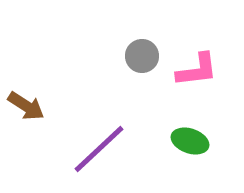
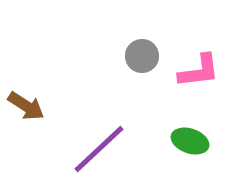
pink L-shape: moved 2 px right, 1 px down
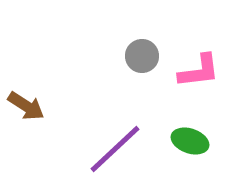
purple line: moved 16 px right
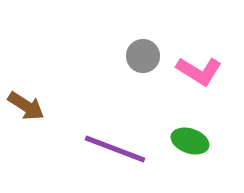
gray circle: moved 1 px right
pink L-shape: rotated 39 degrees clockwise
purple line: rotated 64 degrees clockwise
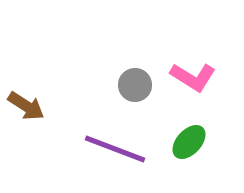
gray circle: moved 8 px left, 29 px down
pink L-shape: moved 6 px left, 6 px down
green ellipse: moved 1 px left, 1 px down; rotated 66 degrees counterclockwise
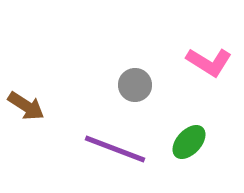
pink L-shape: moved 16 px right, 15 px up
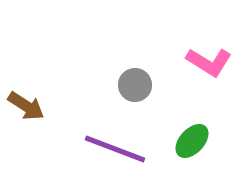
green ellipse: moved 3 px right, 1 px up
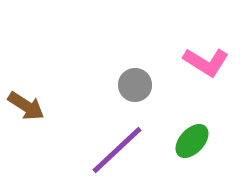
pink L-shape: moved 3 px left
purple line: moved 2 px right, 1 px down; rotated 64 degrees counterclockwise
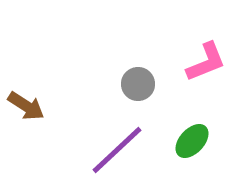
pink L-shape: rotated 54 degrees counterclockwise
gray circle: moved 3 px right, 1 px up
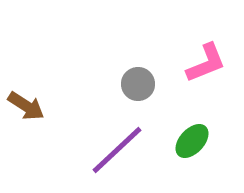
pink L-shape: moved 1 px down
